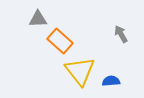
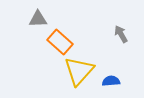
orange rectangle: moved 1 px down
yellow triangle: moved 1 px left; rotated 20 degrees clockwise
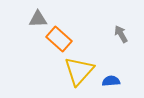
orange rectangle: moved 1 px left, 3 px up
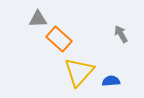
yellow triangle: moved 1 px down
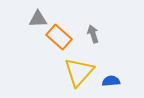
gray arrow: moved 28 px left; rotated 12 degrees clockwise
orange rectangle: moved 2 px up
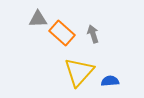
orange rectangle: moved 3 px right, 4 px up
blue semicircle: moved 1 px left
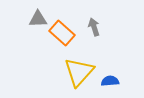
gray arrow: moved 1 px right, 7 px up
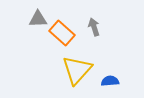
yellow triangle: moved 2 px left, 2 px up
